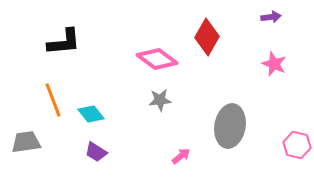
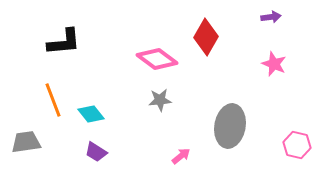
red diamond: moved 1 px left
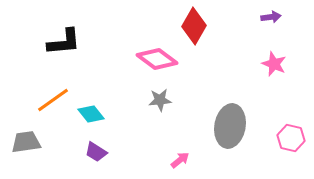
red diamond: moved 12 px left, 11 px up
orange line: rotated 76 degrees clockwise
pink hexagon: moved 6 px left, 7 px up
pink arrow: moved 1 px left, 4 px down
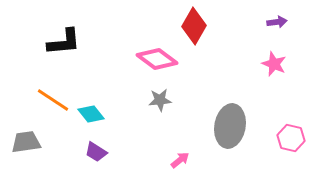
purple arrow: moved 6 px right, 5 px down
orange line: rotated 68 degrees clockwise
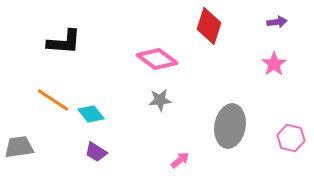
red diamond: moved 15 px right; rotated 12 degrees counterclockwise
black L-shape: rotated 9 degrees clockwise
pink star: rotated 15 degrees clockwise
gray trapezoid: moved 7 px left, 5 px down
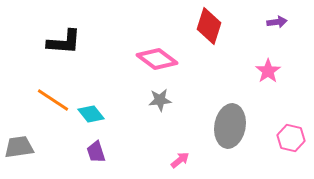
pink star: moved 6 px left, 7 px down
purple trapezoid: rotated 40 degrees clockwise
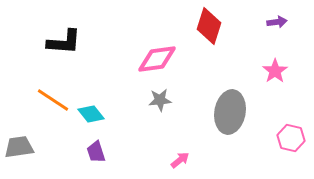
pink diamond: rotated 45 degrees counterclockwise
pink star: moved 7 px right
gray ellipse: moved 14 px up
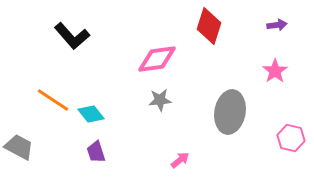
purple arrow: moved 3 px down
black L-shape: moved 8 px right, 6 px up; rotated 45 degrees clockwise
gray trapezoid: rotated 36 degrees clockwise
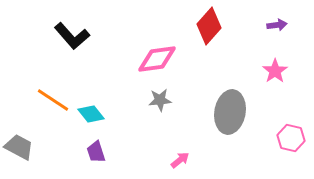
red diamond: rotated 24 degrees clockwise
